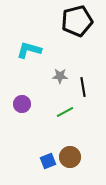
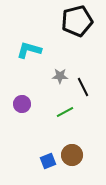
black line: rotated 18 degrees counterclockwise
brown circle: moved 2 px right, 2 px up
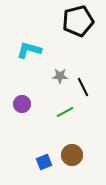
black pentagon: moved 1 px right
blue square: moved 4 px left, 1 px down
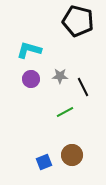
black pentagon: rotated 28 degrees clockwise
purple circle: moved 9 px right, 25 px up
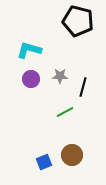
black line: rotated 42 degrees clockwise
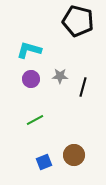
green line: moved 30 px left, 8 px down
brown circle: moved 2 px right
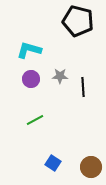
black line: rotated 18 degrees counterclockwise
brown circle: moved 17 px right, 12 px down
blue square: moved 9 px right, 1 px down; rotated 35 degrees counterclockwise
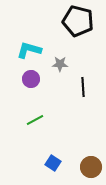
gray star: moved 12 px up
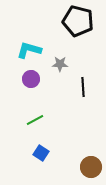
blue square: moved 12 px left, 10 px up
